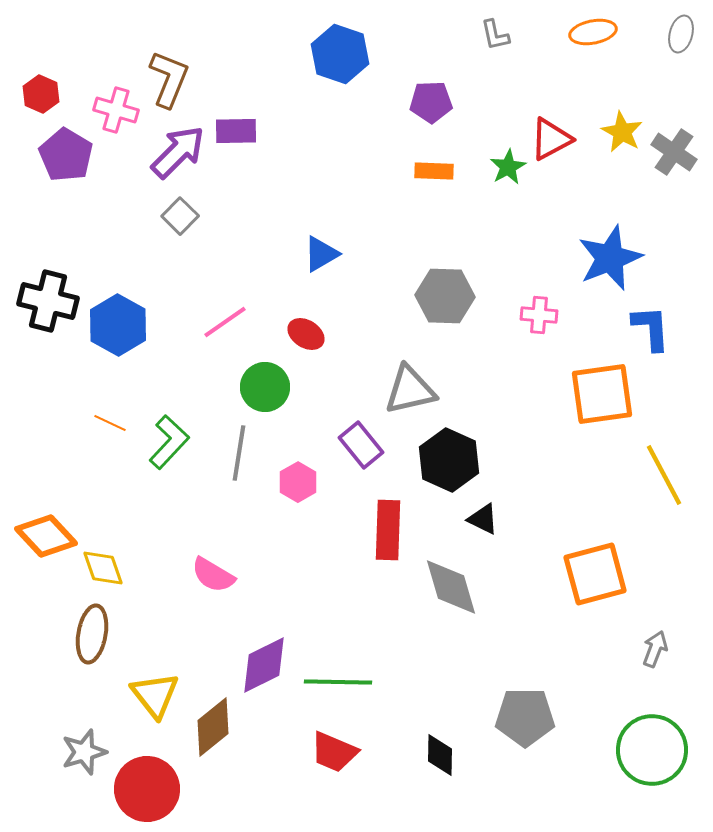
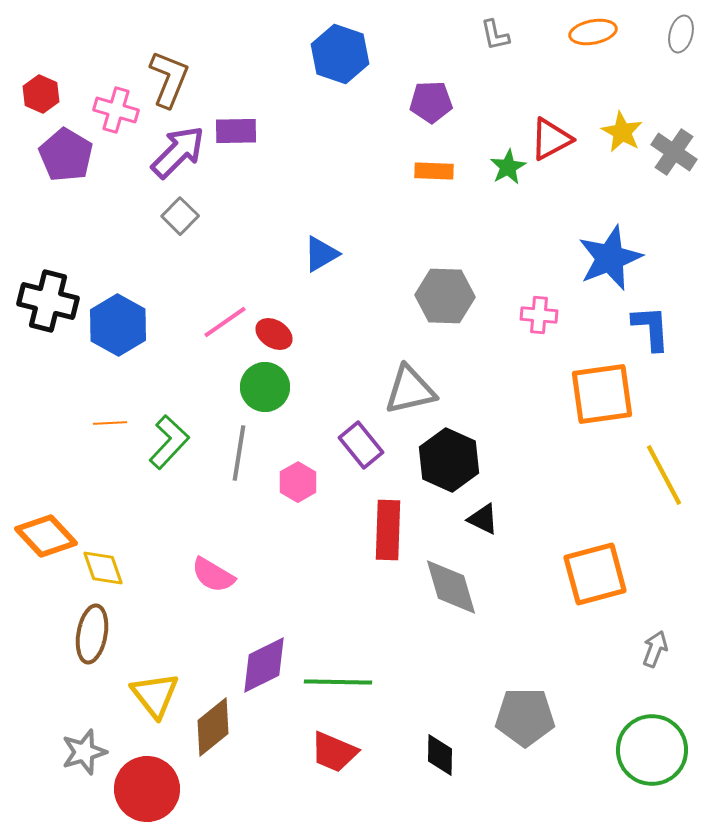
red ellipse at (306, 334): moved 32 px left
orange line at (110, 423): rotated 28 degrees counterclockwise
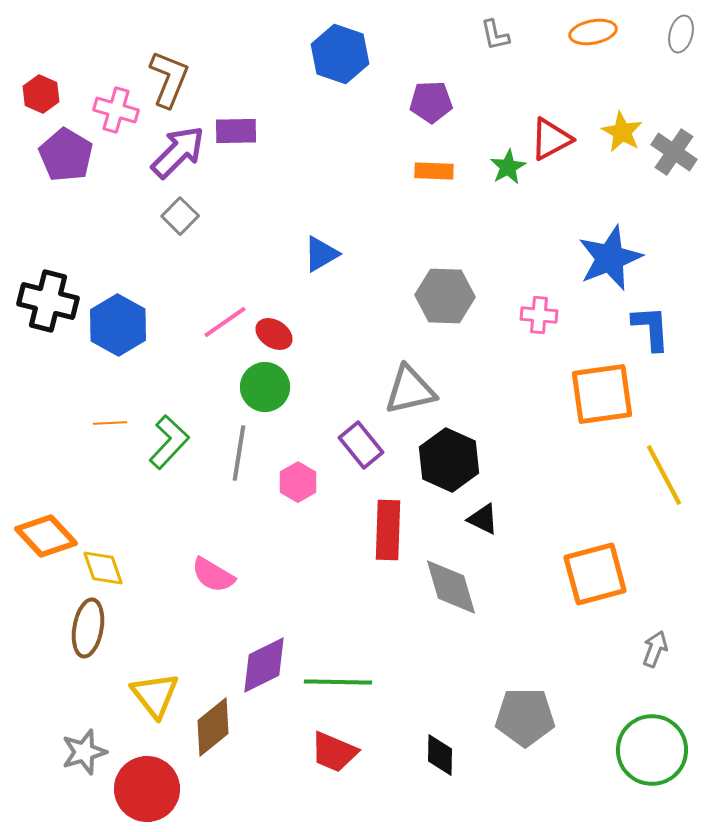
brown ellipse at (92, 634): moved 4 px left, 6 px up
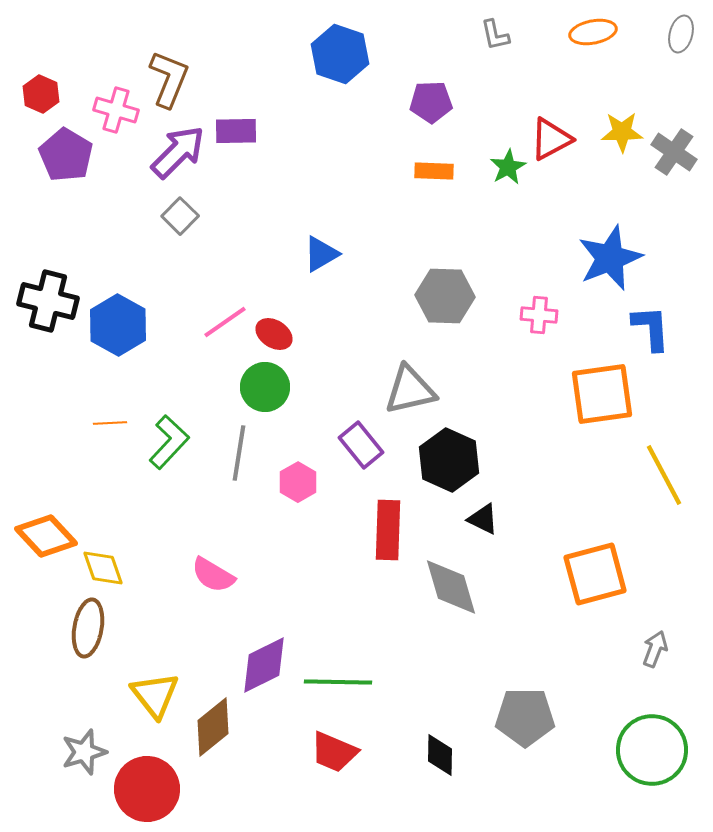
yellow star at (622, 132): rotated 30 degrees counterclockwise
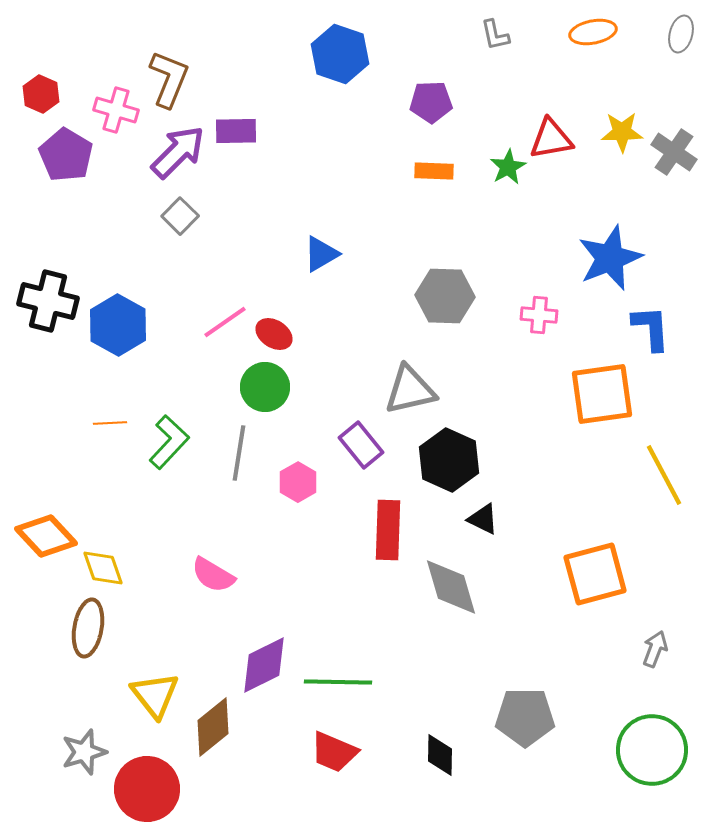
red triangle at (551, 139): rotated 18 degrees clockwise
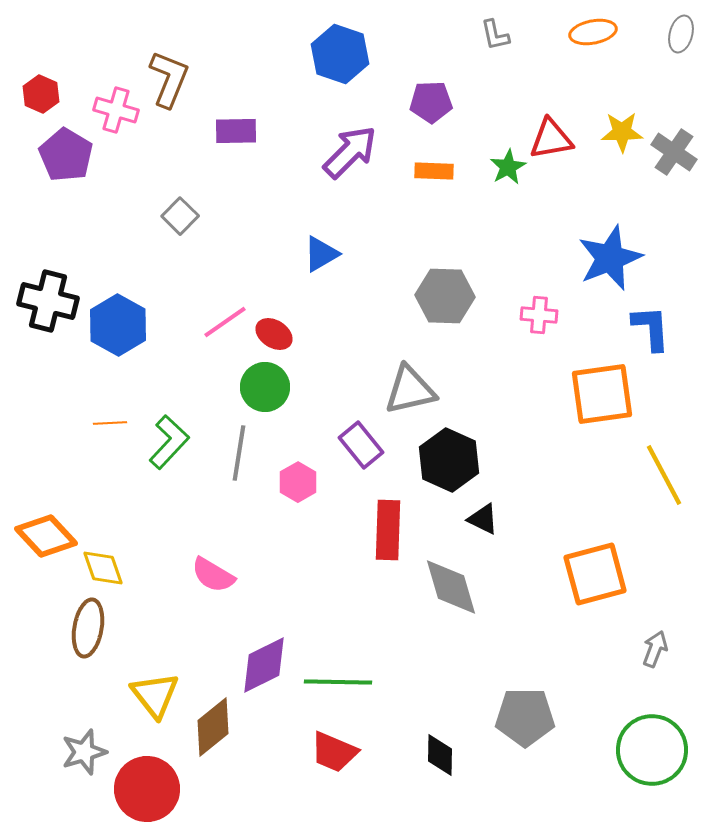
purple arrow at (178, 152): moved 172 px right
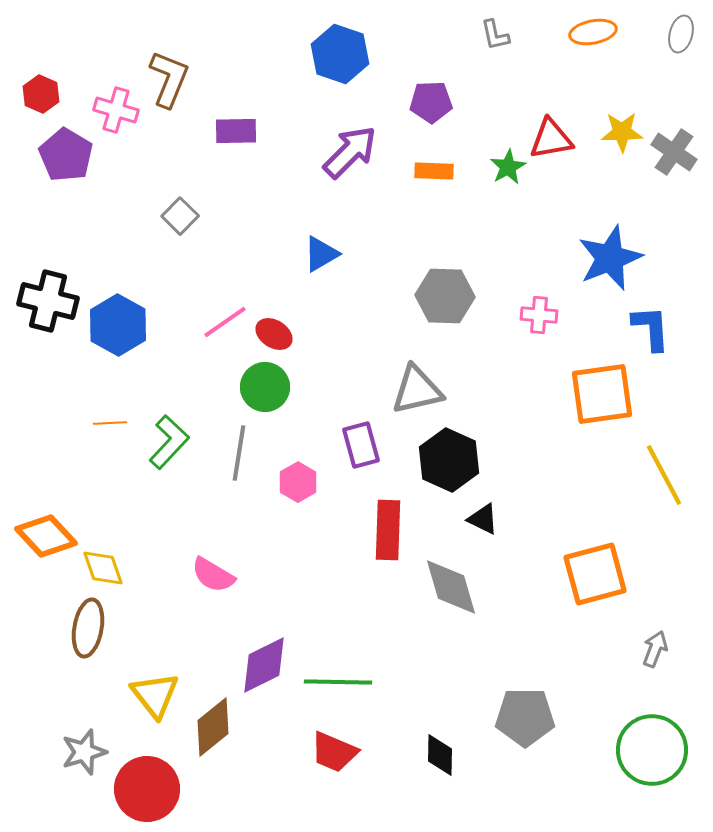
gray triangle at (410, 390): moved 7 px right
purple rectangle at (361, 445): rotated 24 degrees clockwise
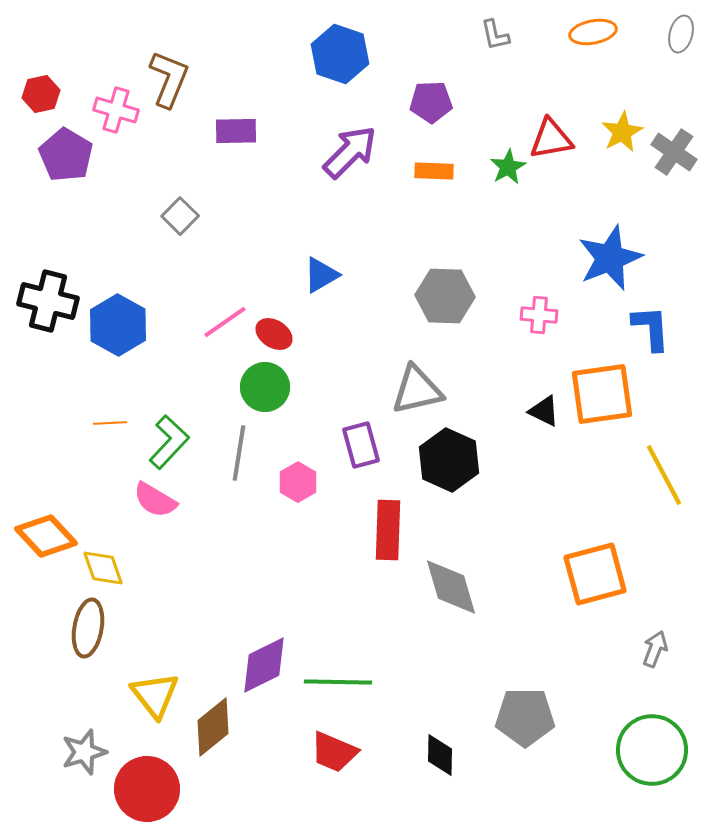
red hexagon at (41, 94): rotated 24 degrees clockwise
yellow star at (622, 132): rotated 27 degrees counterclockwise
blue triangle at (321, 254): moved 21 px down
black triangle at (483, 519): moved 61 px right, 108 px up
pink semicircle at (213, 575): moved 58 px left, 75 px up
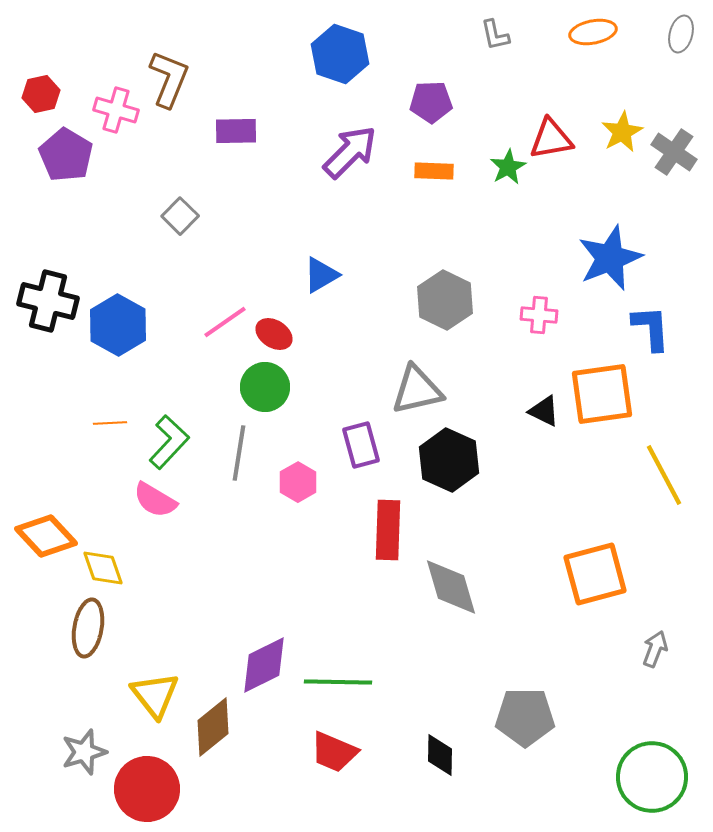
gray hexagon at (445, 296): moved 4 px down; rotated 24 degrees clockwise
green circle at (652, 750): moved 27 px down
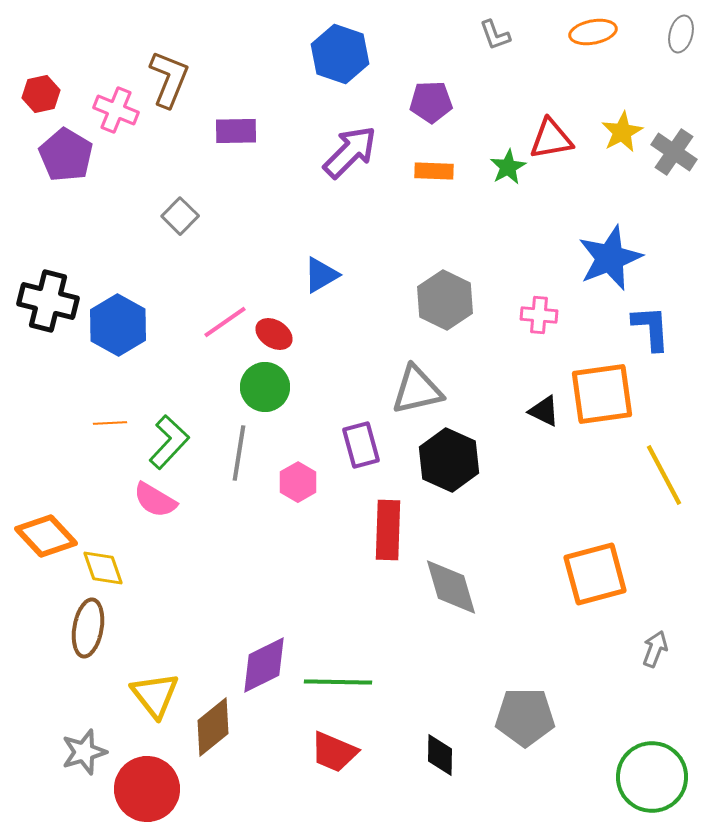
gray L-shape at (495, 35): rotated 8 degrees counterclockwise
pink cross at (116, 110): rotated 6 degrees clockwise
